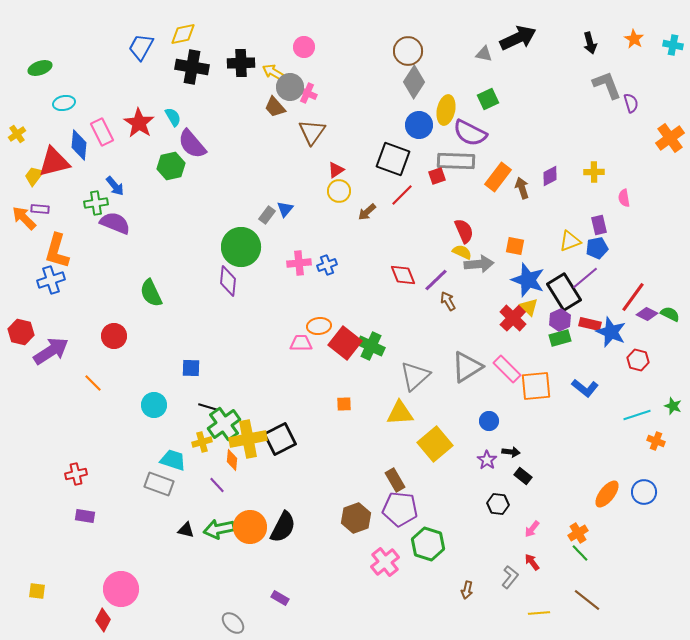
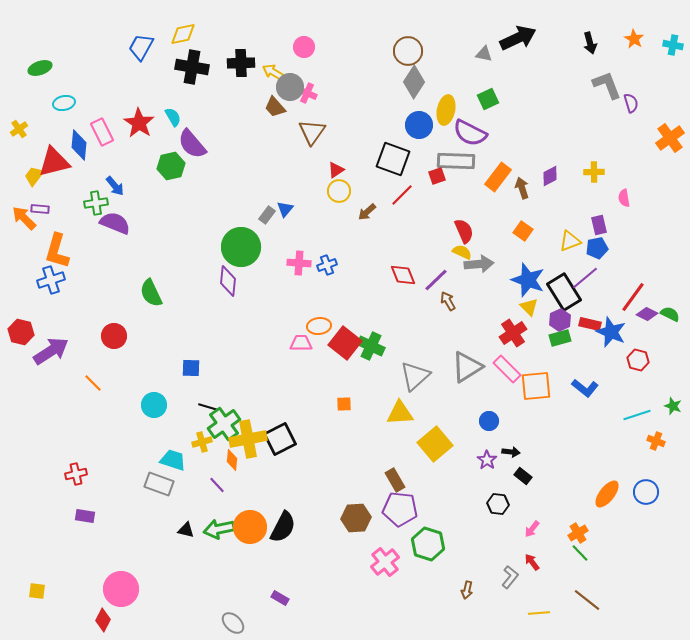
yellow cross at (17, 134): moved 2 px right, 5 px up
orange square at (515, 246): moved 8 px right, 15 px up; rotated 24 degrees clockwise
pink cross at (299, 263): rotated 10 degrees clockwise
red cross at (513, 318): moved 15 px down; rotated 12 degrees clockwise
blue circle at (644, 492): moved 2 px right
brown hexagon at (356, 518): rotated 16 degrees clockwise
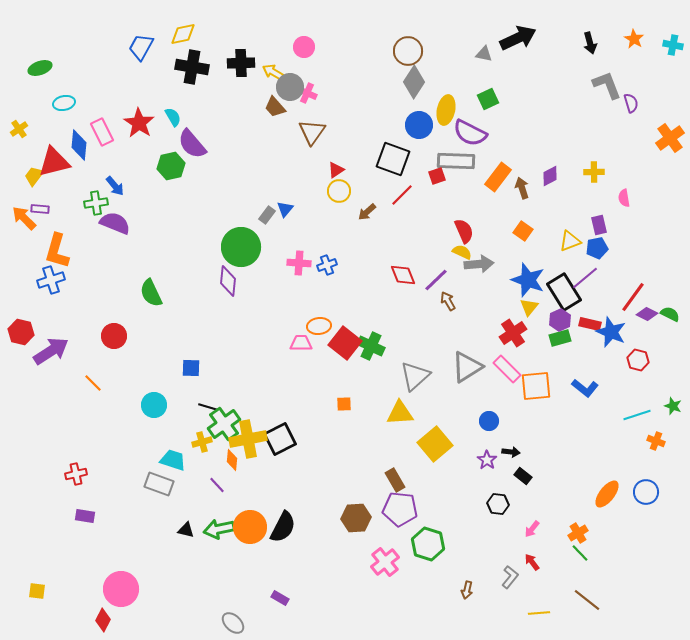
yellow triangle at (529, 307): rotated 24 degrees clockwise
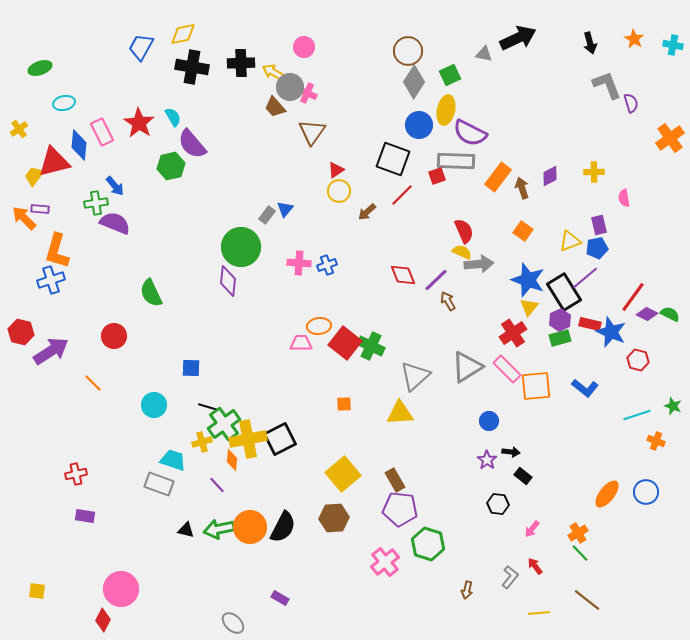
green square at (488, 99): moved 38 px left, 24 px up
yellow square at (435, 444): moved 92 px left, 30 px down
brown hexagon at (356, 518): moved 22 px left
red arrow at (532, 562): moved 3 px right, 4 px down
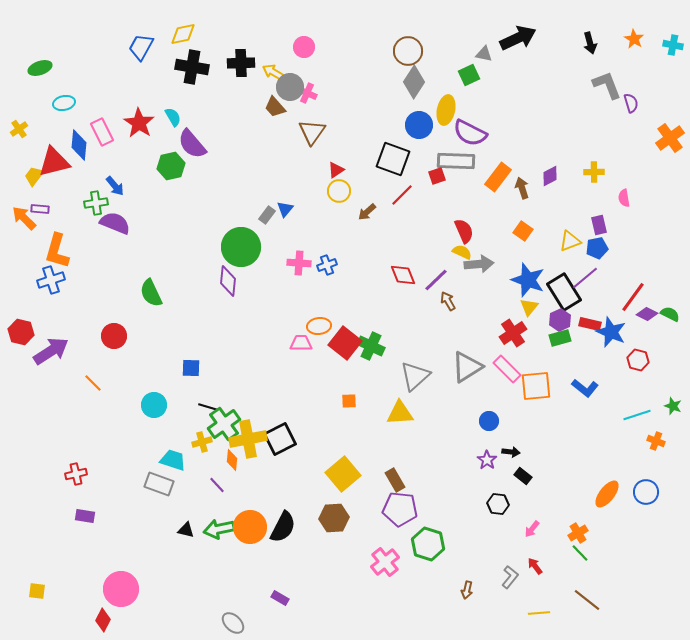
green square at (450, 75): moved 19 px right
orange square at (344, 404): moved 5 px right, 3 px up
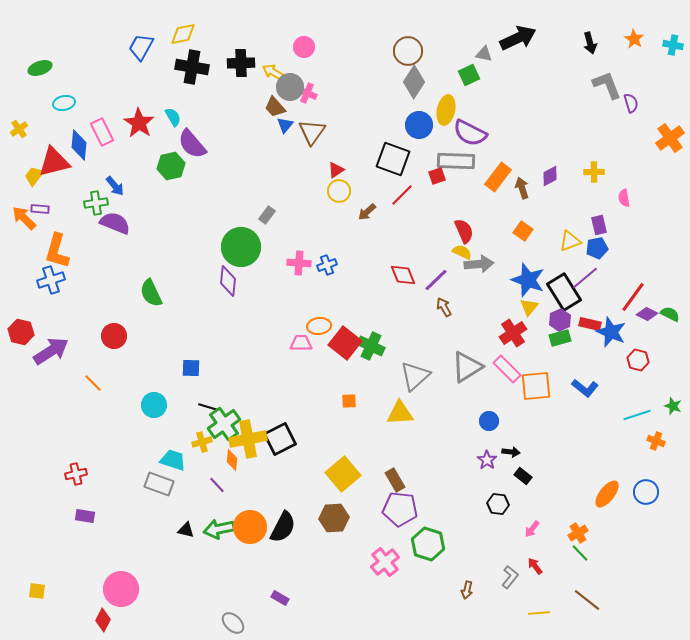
blue triangle at (285, 209): moved 84 px up
brown arrow at (448, 301): moved 4 px left, 6 px down
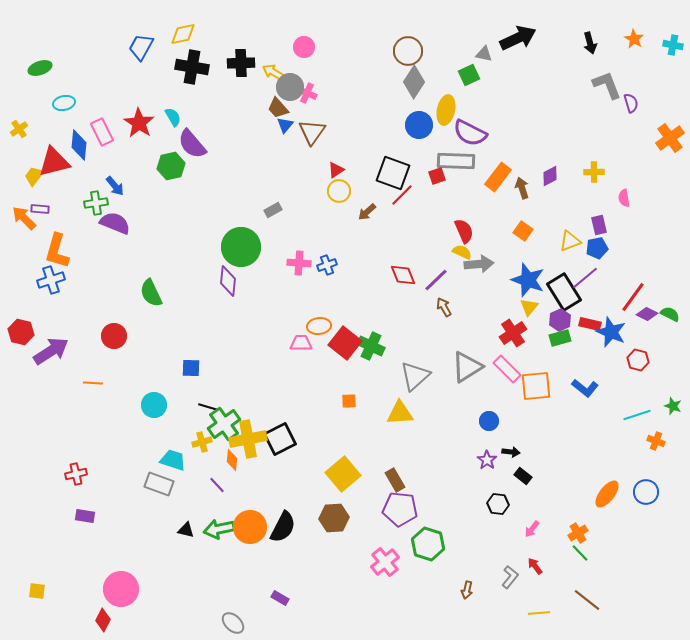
brown trapezoid at (275, 107): moved 3 px right, 1 px down
black square at (393, 159): moved 14 px down
gray rectangle at (267, 215): moved 6 px right, 5 px up; rotated 24 degrees clockwise
orange line at (93, 383): rotated 42 degrees counterclockwise
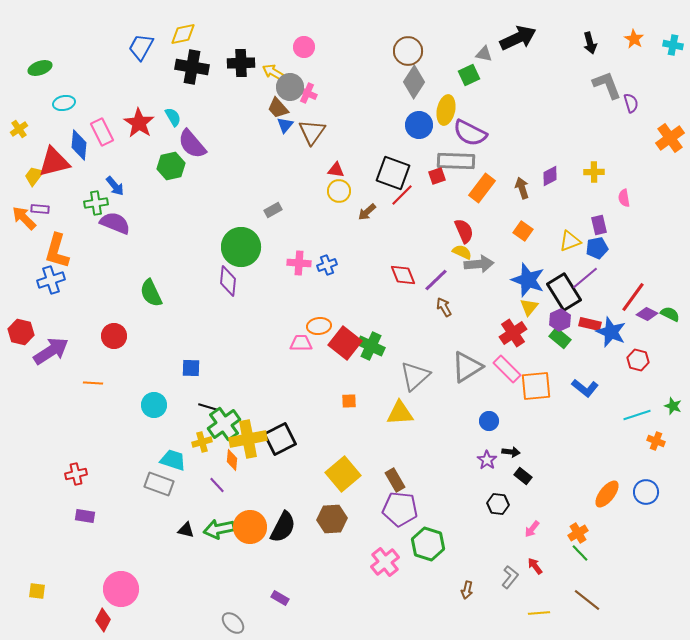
red triangle at (336, 170): rotated 42 degrees clockwise
orange rectangle at (498, 177): moved 16 px left, 11 px down
green rectangle at (560, 338): rotated 55 degrees clockwise
brown hexagon at (334, 518): moved 2 px left, 1 px down
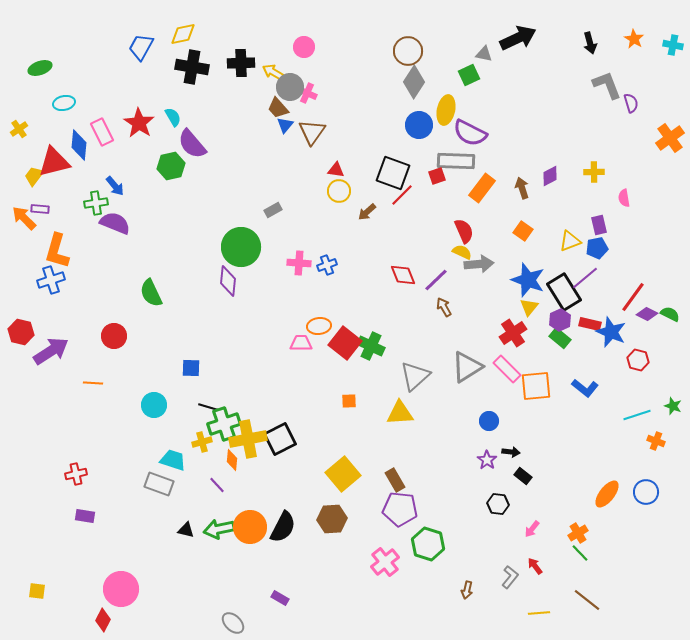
green cross at (224, 424): rotated 16 degrees clockwise
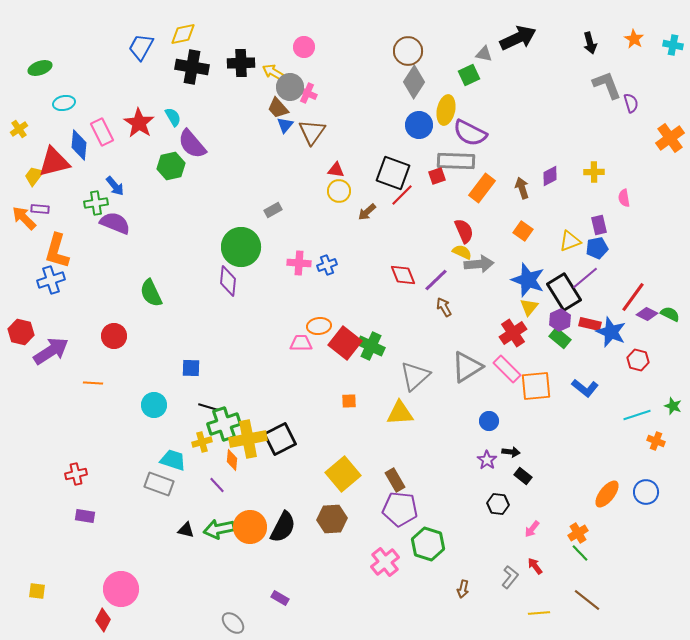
brown arrow at (467, 590): moved 4 px left, 1 px up
